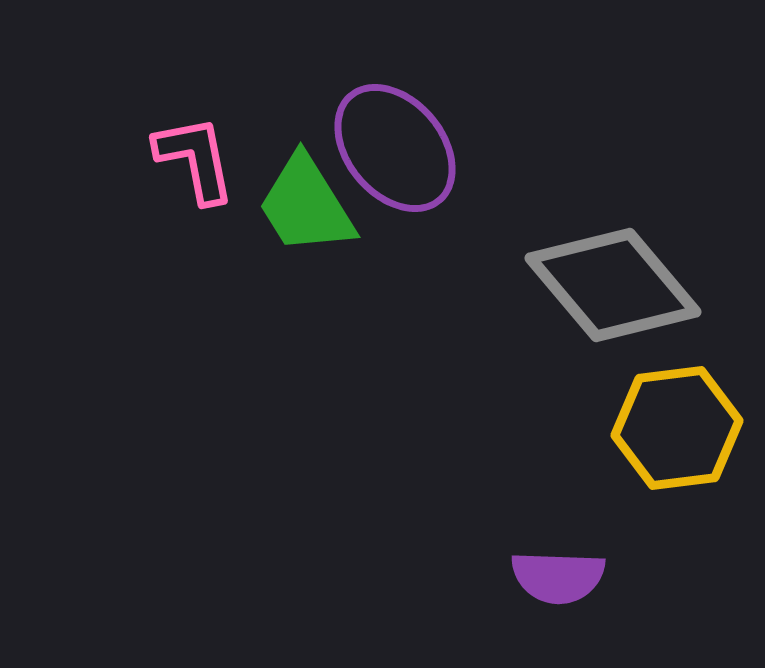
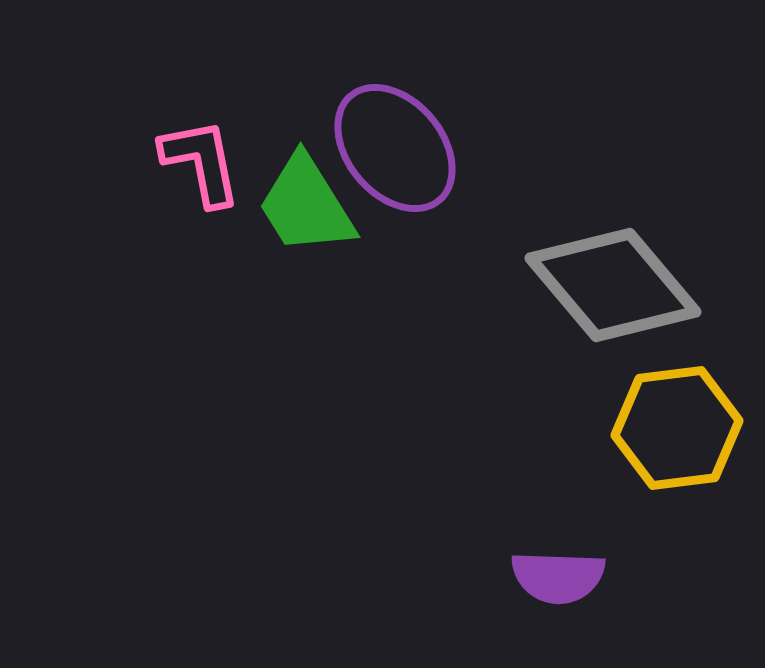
pink L-shape: moved 6 px right, 3 px down
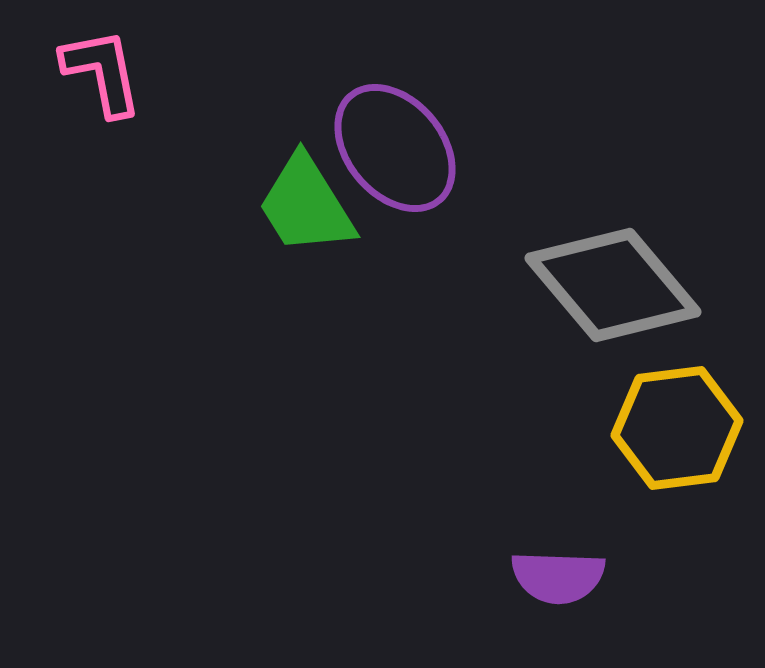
pink L-shape: moved 99 px left, 90 px up
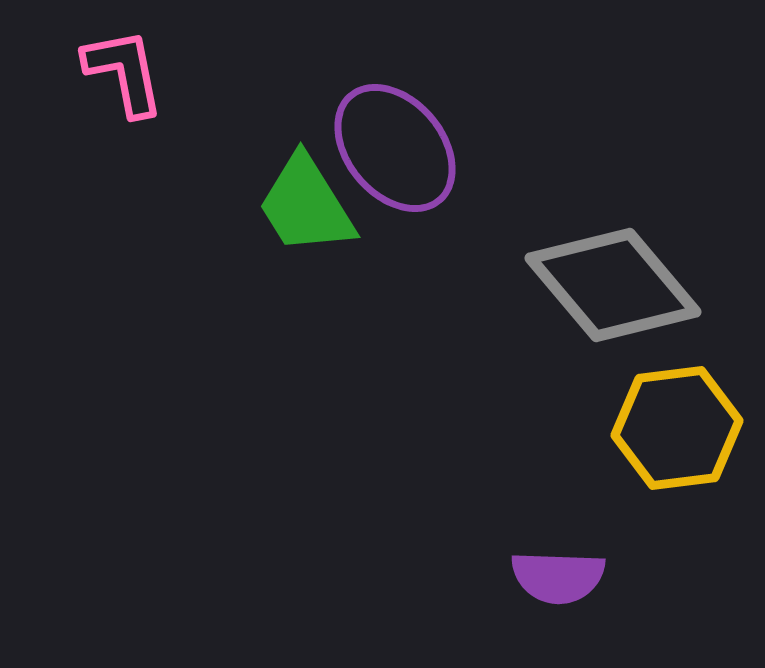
pink L-shape: moved 22 px right
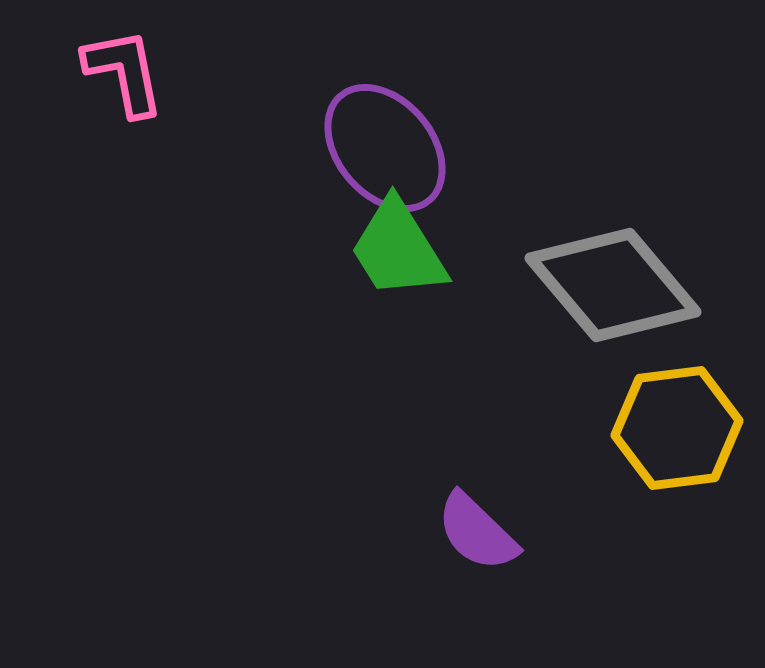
purple ellipse: moved 10 px left
green trapezoid: moved 92 px right, 44 px down
purple semicircle: moved 81 px left, 45 px up; rotated 42 degrees clockwise
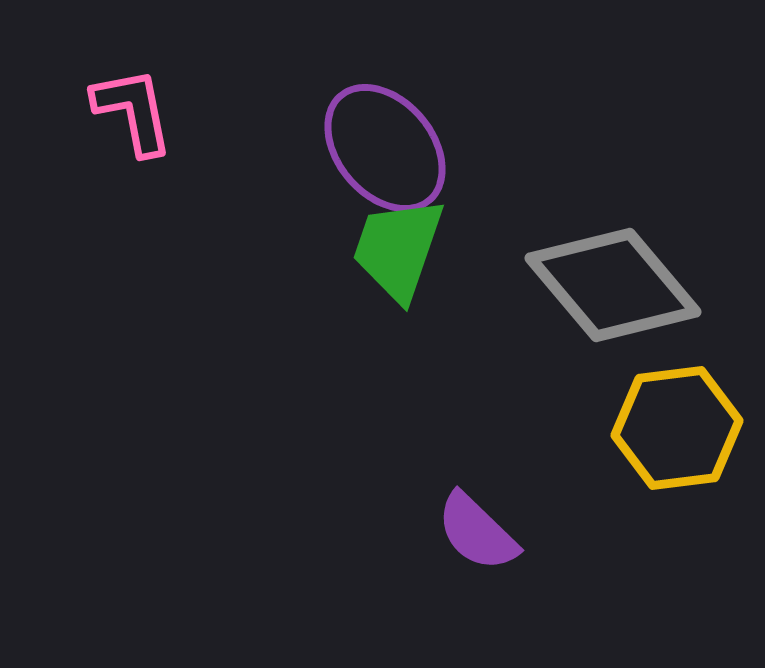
pink L-shape: moved 9 px right, 39 px down
green trapezoid: rotated 51 degrees clockwise
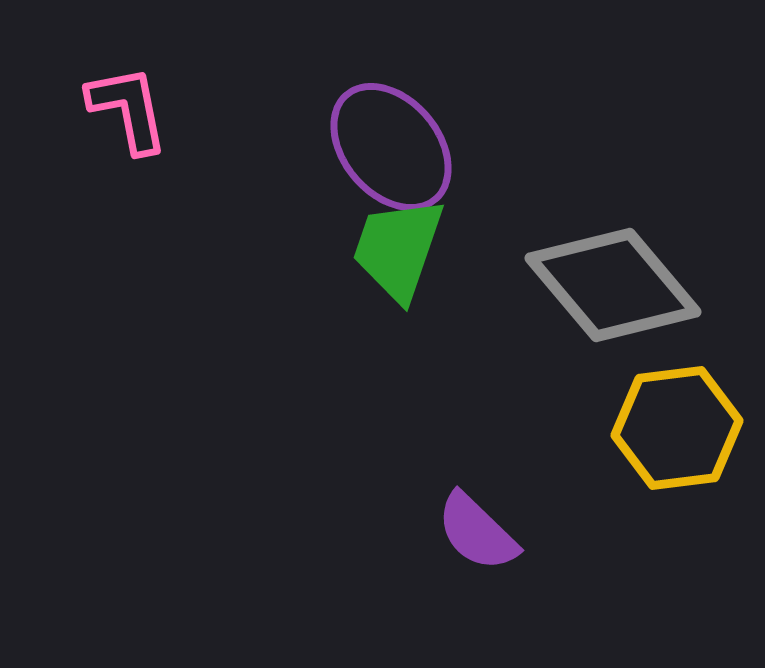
pink L-shape: moved 5 px left, 2 px up
purple ellipse: moved 6 px right, 1 px up
